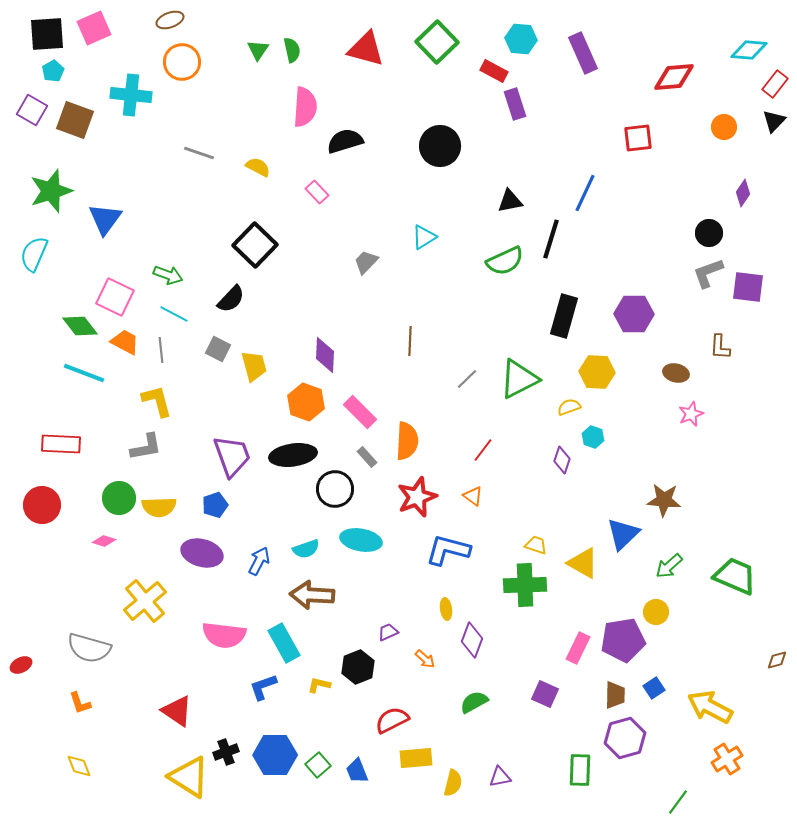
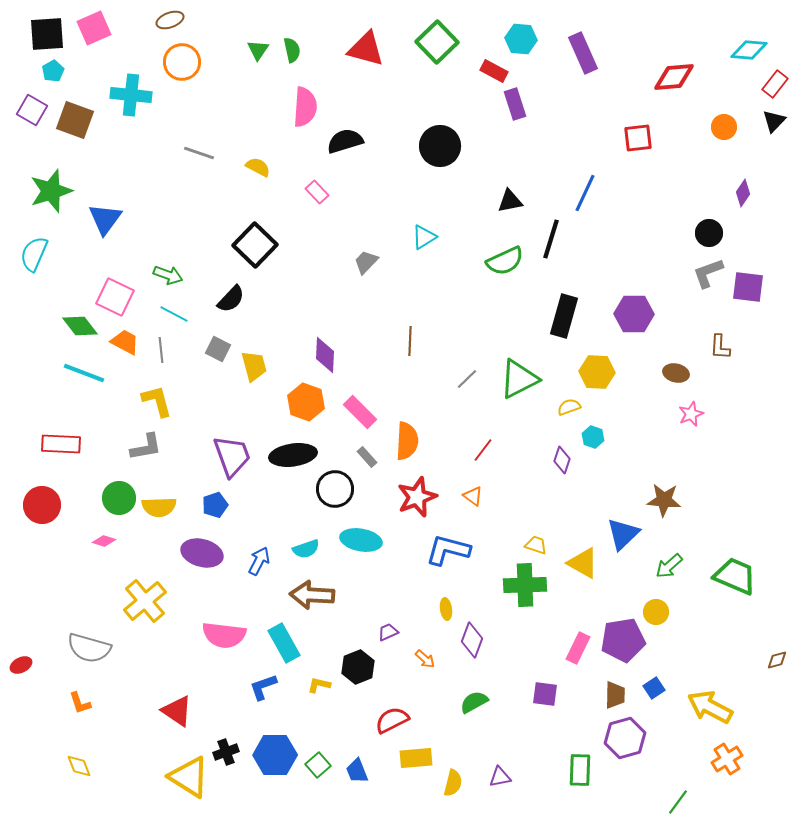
purple square at (545, 694): rotated 16 degrees counterclockwise
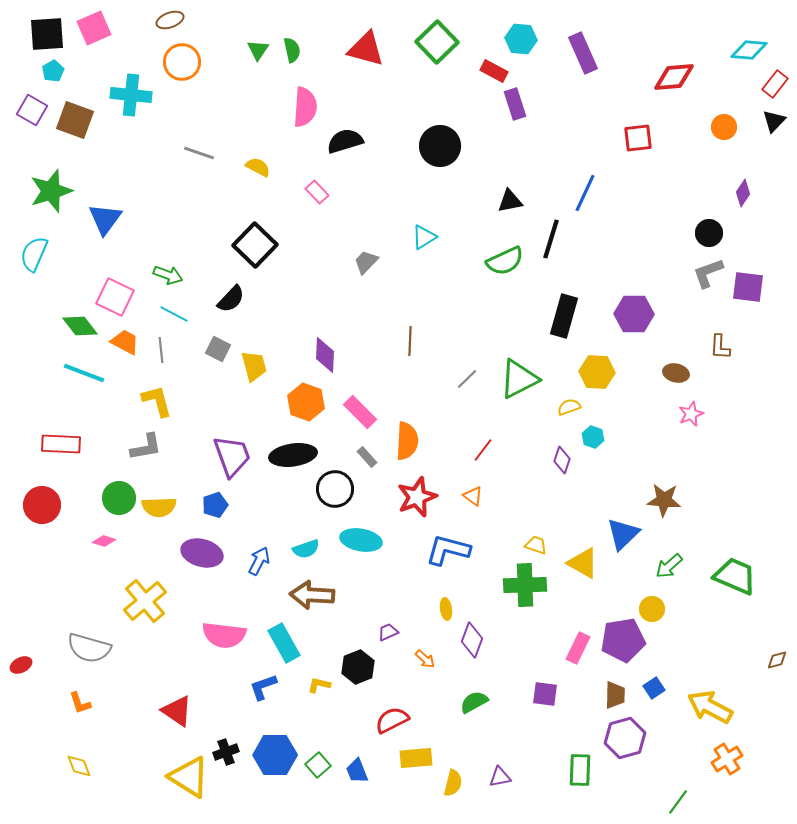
yellow circle at (656, 612): moved 4 px left, 3 px up
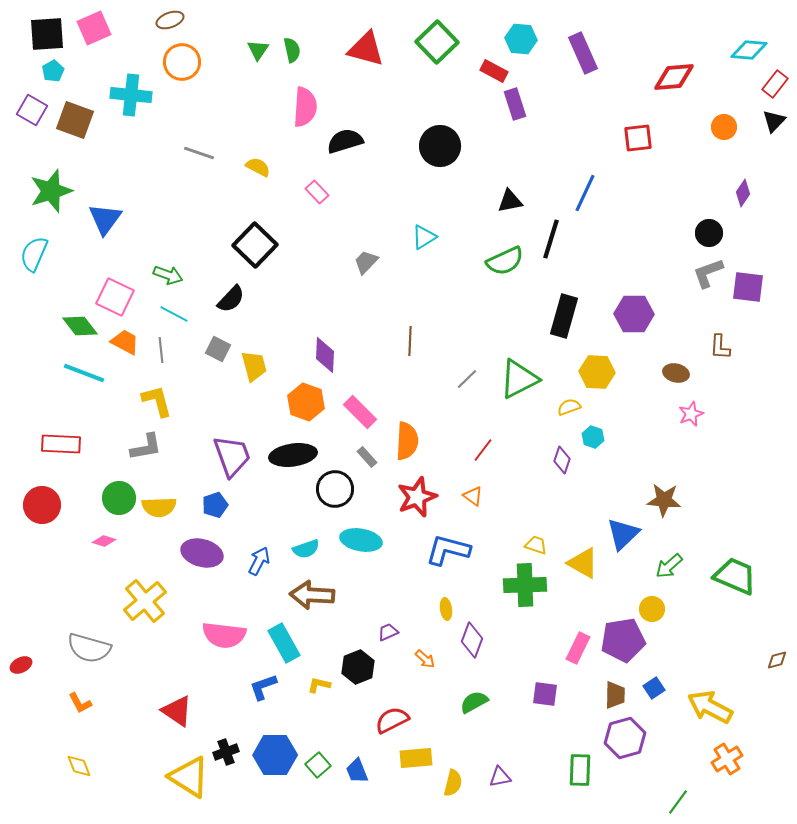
orange L-shape at (80, 703): rotated 10 degrees counterclockwise
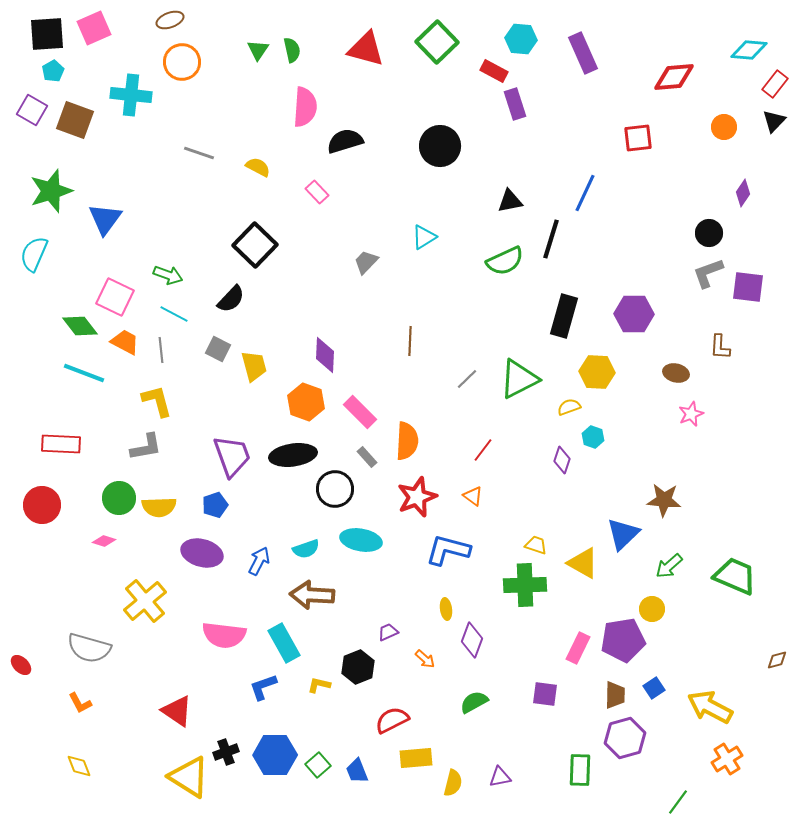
red ellipse at (21, 665): rotated 70 degrees clockwise
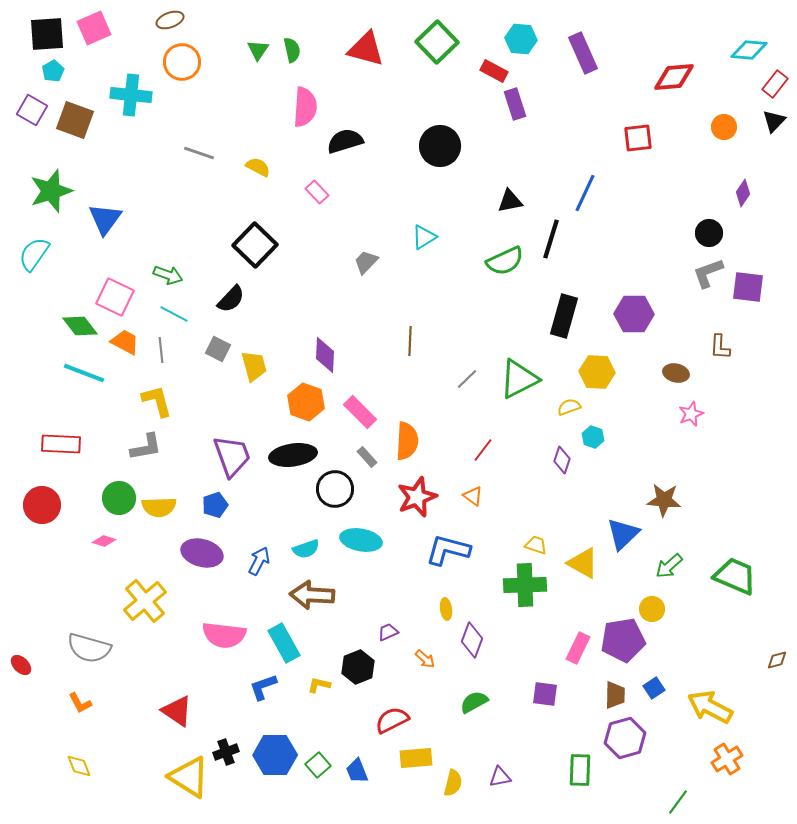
cyan semicircle at (34, 254): rotated 12 degrees clockwise
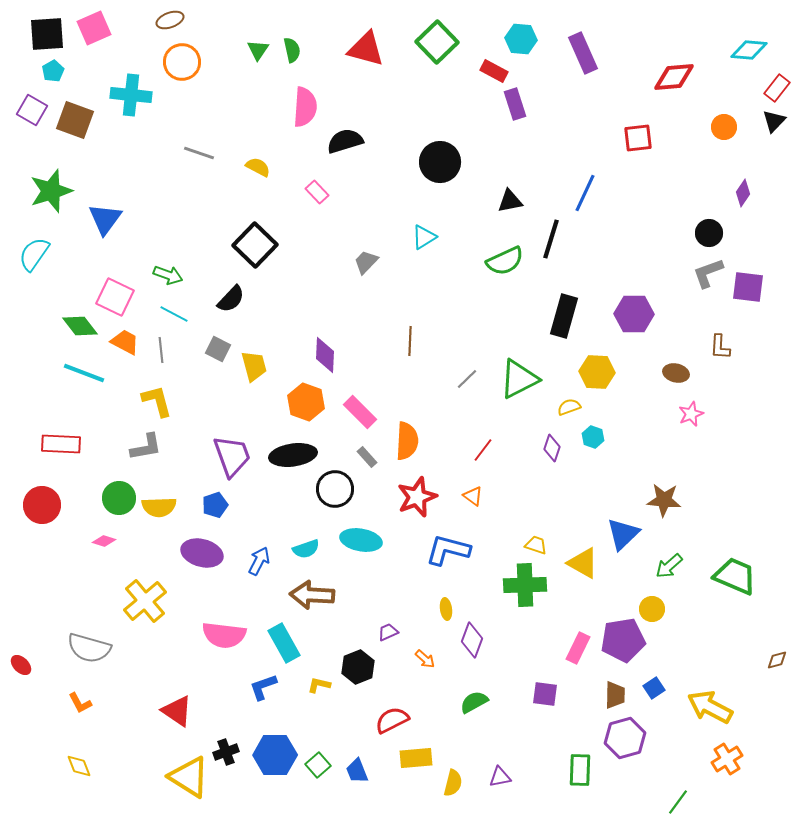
red rectangle at (775, 84): moved 2 px right, 4 px down
black circle at (440, 146): moved 16 px down
purple diamond at (562, 460): moved 10 px left, 12 px up
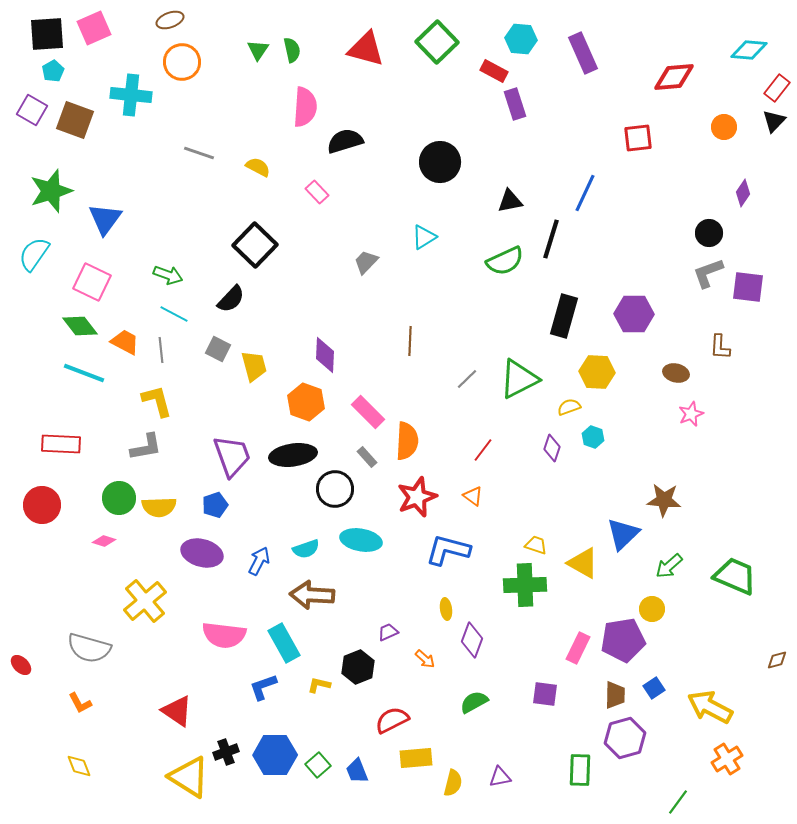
pink square at (115, 297): moved 23 px left, 15 px up
pink rectangle at (360, 412): moved 8 px right
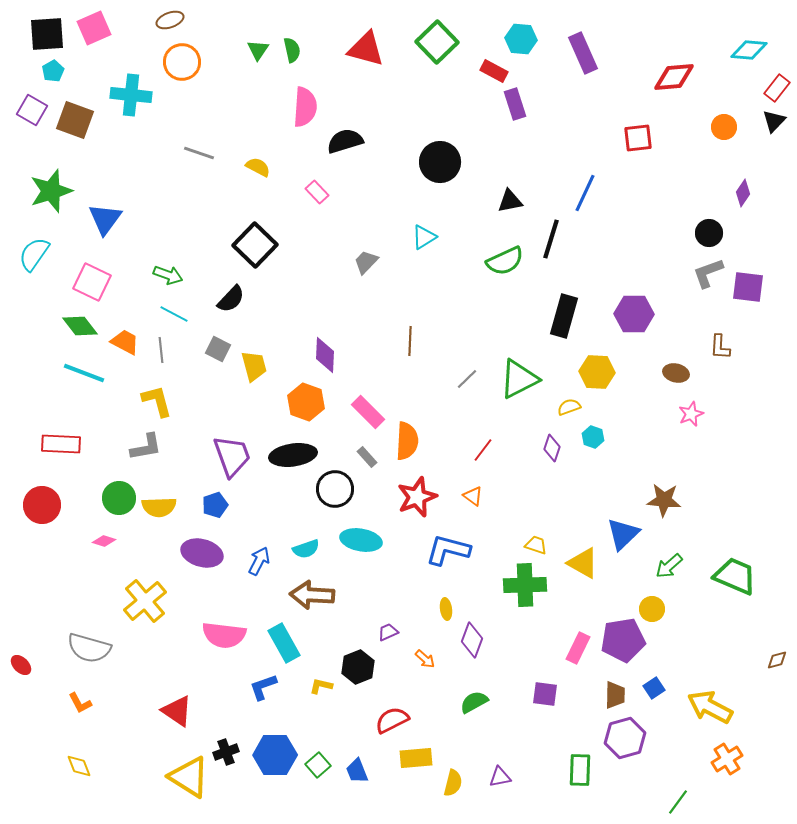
yellow L-shape at (319, 685): moved 2 px right, 1 px down
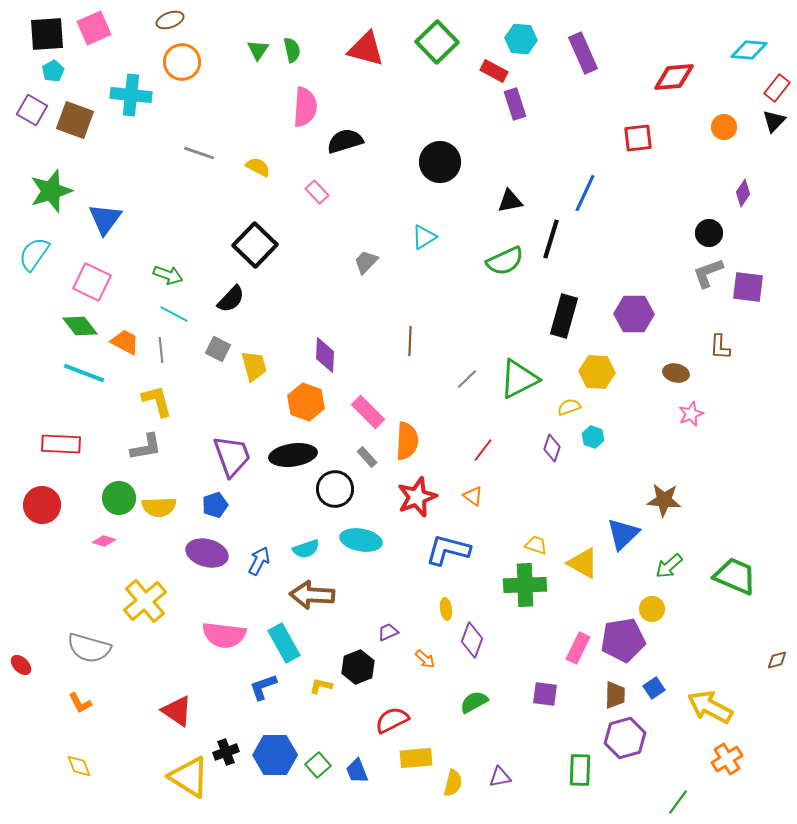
purple ellipse at (202, 553): moved 5 px right
